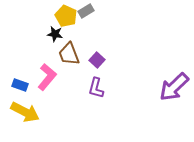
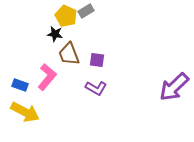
purple square: rotated 35 degrees counterclockwise
purple L-shape: rotated 75 degrees counterclockwise
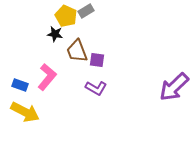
brown trapezoid: moved 8 px right, 3 px up
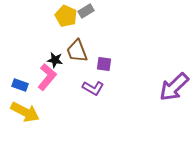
black star: moved 26 px down
purple square: moved 7 px right, 4 px down
purple L-shape: moved 3 px left
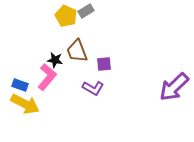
purple square: rotated 14 degrees counterclockwise
yellow arrow: moved 8 px up
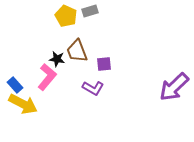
gray rectangle: moved 4 px right; rotated 14 degrees clockwise
black star: moved 2 px right, 1 px up
blue rectangle: moved 5 px left; rotated 28 degrees clockwise
yellow arrow: moved 2 px left
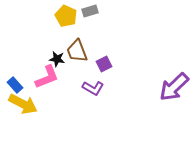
purple square: rotated 21 degrees counterclockwise
pink L-shape: rotated 28 degrees clockwise
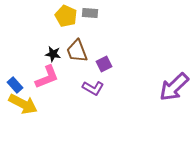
gray rectangle: moved 2 px down; rotated 21 degrees clockwise
black star: moved 4 px left, 5 px up
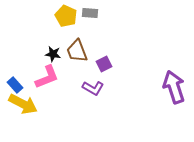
purple arrow: rotated 116 degrees clockwise
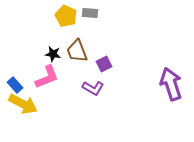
purple arrow: moved 3 px left, 3 px up
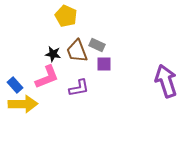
gray rectangle: moved 7 px right, 32 px down; rotated 21 degrees clockwise
purple square: rotated 28 degrees clockwise
purple arrow: moved 5 px left, 3 px up
purple L-shape: moved 14 px left; rotated 40 degrees counterclockwise
yellow arrow: rotated 28 degrees counterclockwise
